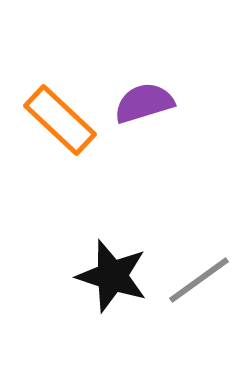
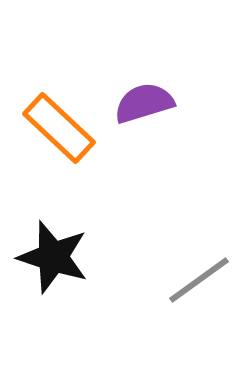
orange rectangle: moved 1 px left, 8 px down
black star: moved 59 px left, 19 px up
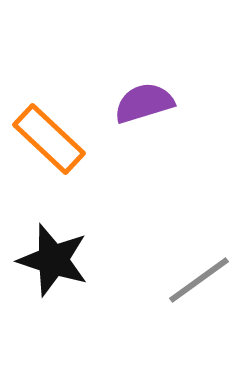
orange rectangle: moved 10 px left, 11 px down
black star: moved 3 px down
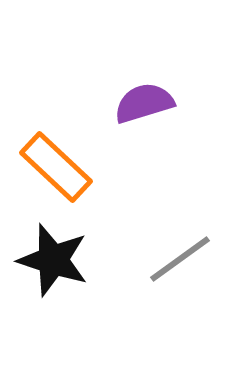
orange rectangle: moved 7 px right, 28 px down
gray line: moved 19 px left, 21 px up
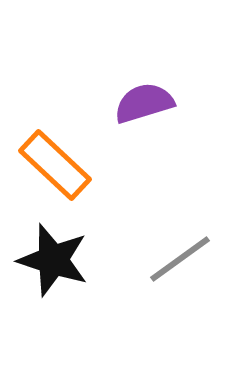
orange rectangle: moved 1 px left, 2 px up
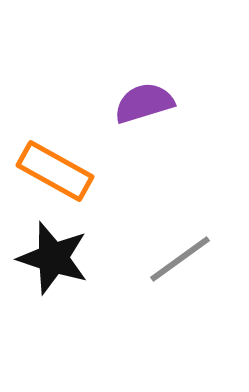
orange rectangle: moved 6 px down; rotated 14 degrees counterclockwise
black star: moved 2 px up
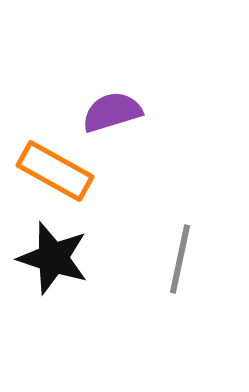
purple semicircle: moved 32 px left, 9 px down
gray line: rotated 42 degrees counterclockwise
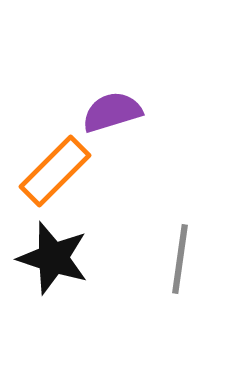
orange rectangle: rotated 74 degrees counterclockwise
gray line: rotated 4 degrees counterclockwise
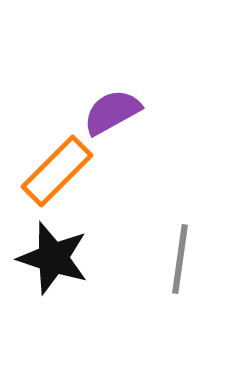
purple semicircle: rotated 12 degrees counterclockwise
orange rectangle: moved 2 px right
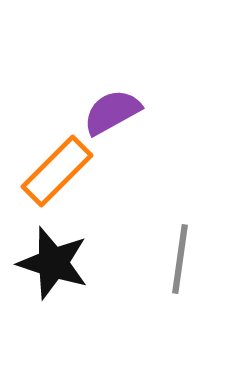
black star: moved 5 px down
